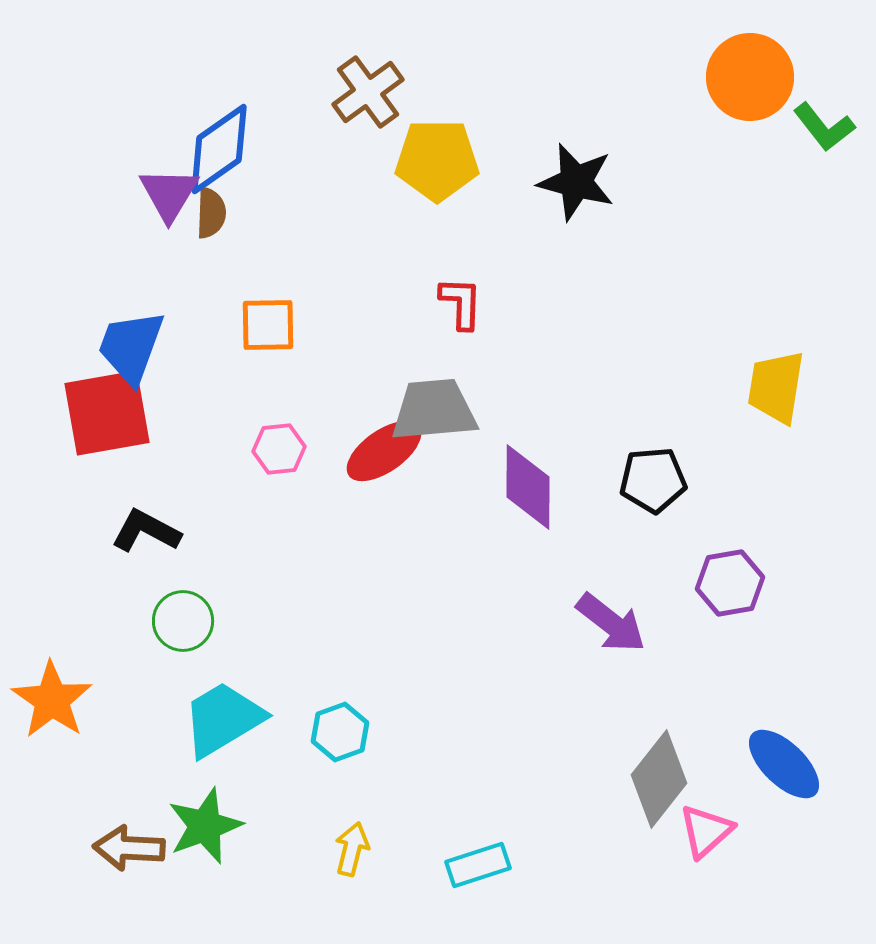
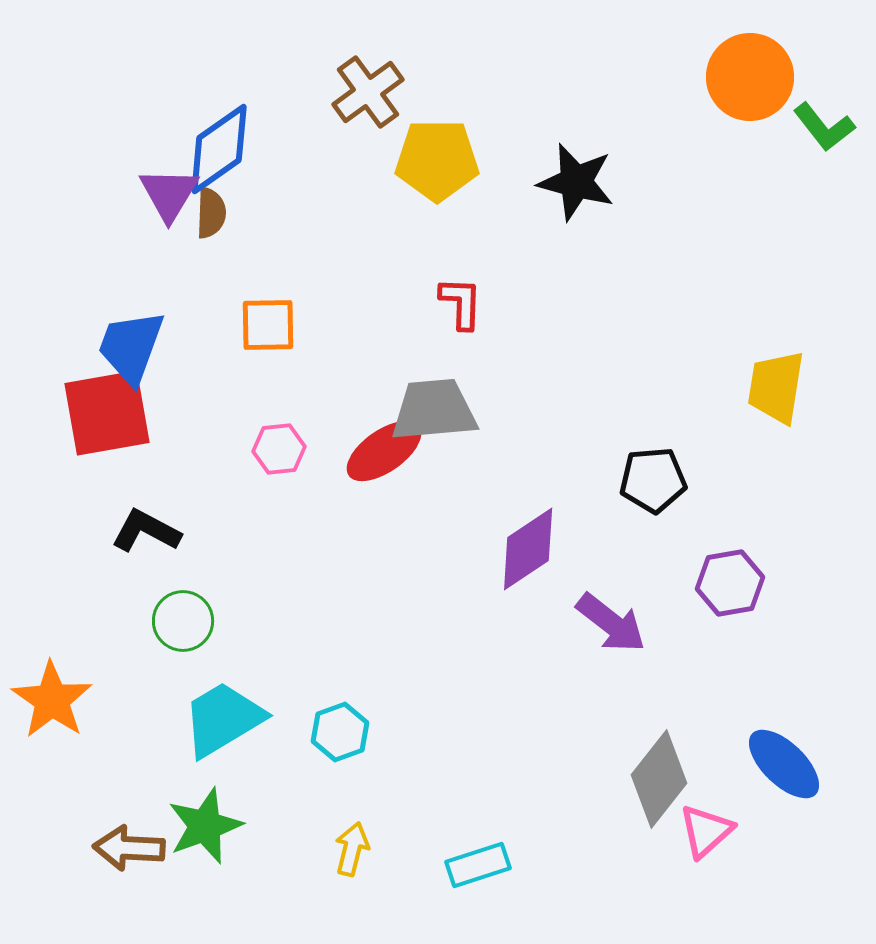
purple diamond: moved 62 px down; rotated 56 degrees clockwise
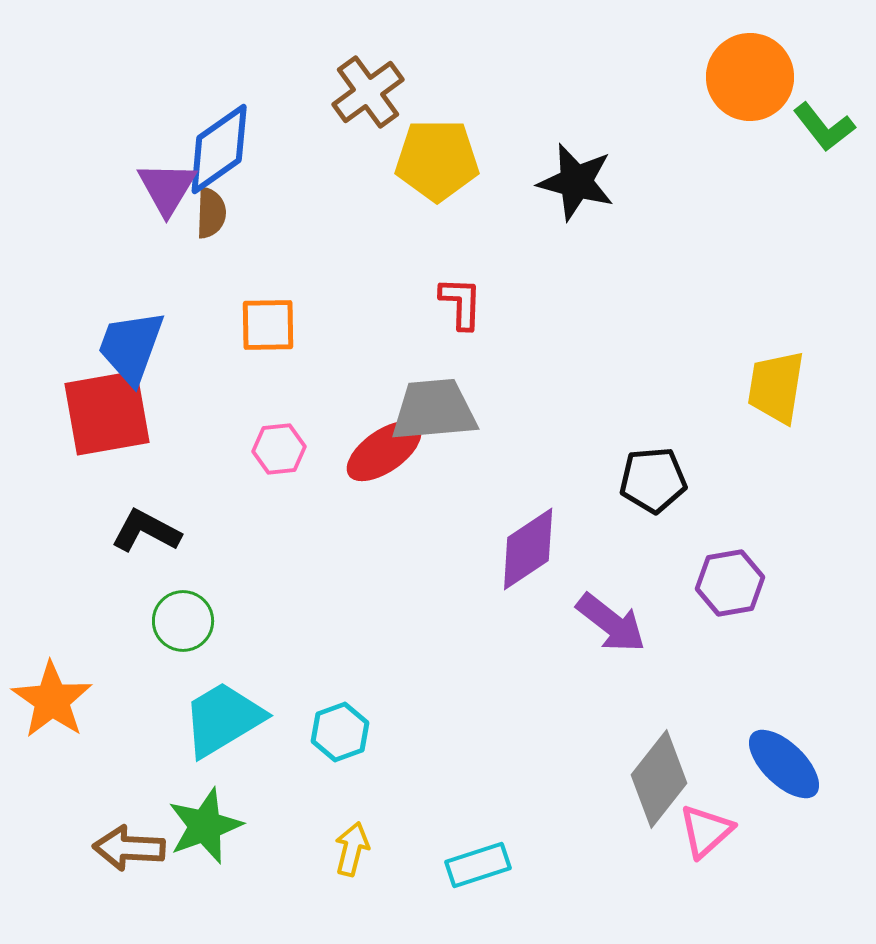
purple triangle: moved 2 px left, 6 px up
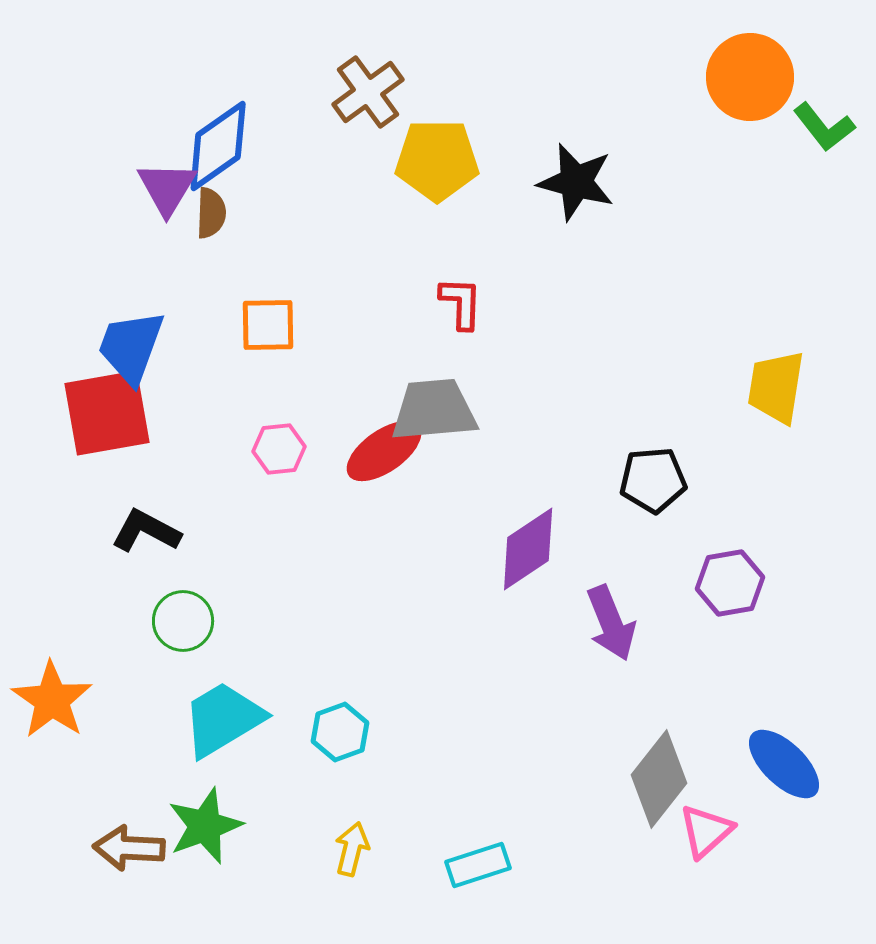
blue diamond: moved 1 px left, 3 px up
purple arrow: rotated 30 degrees clockwise
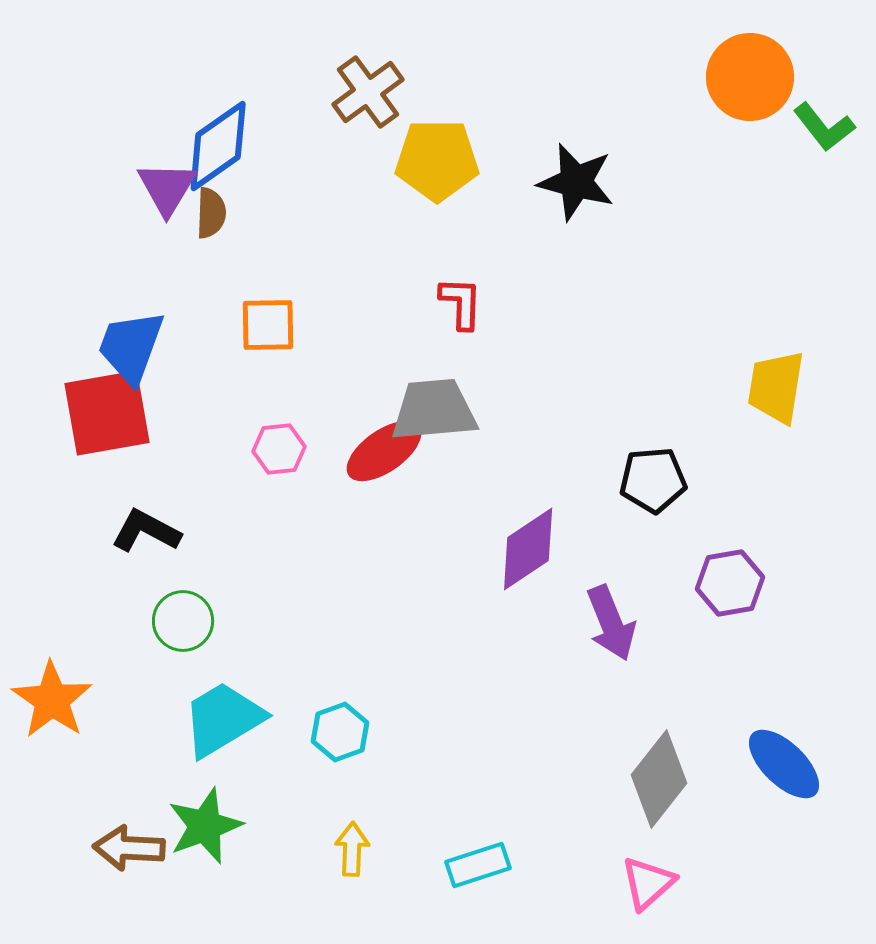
pink triangle: moved 58 px left, 52 px down
yellow arrow: rotated 12 degrees counterclockwise
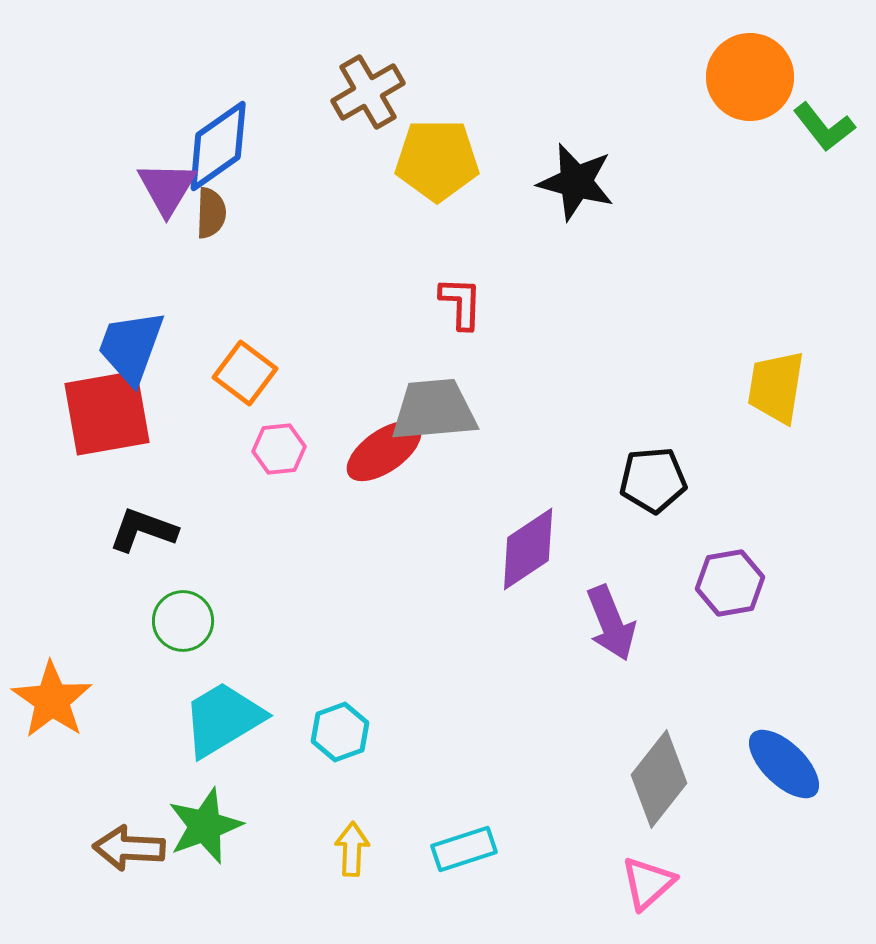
brown cross: rotated 6 degrees clockwise
orange square: moved 23 px left, 48 px down; rotated 38 degrees clockwise
black L-shape: moved 3 px left, 1 px up; rotated 8 degrees counterclockwise
cyan rectangle: moved 14 px left, 16 px up
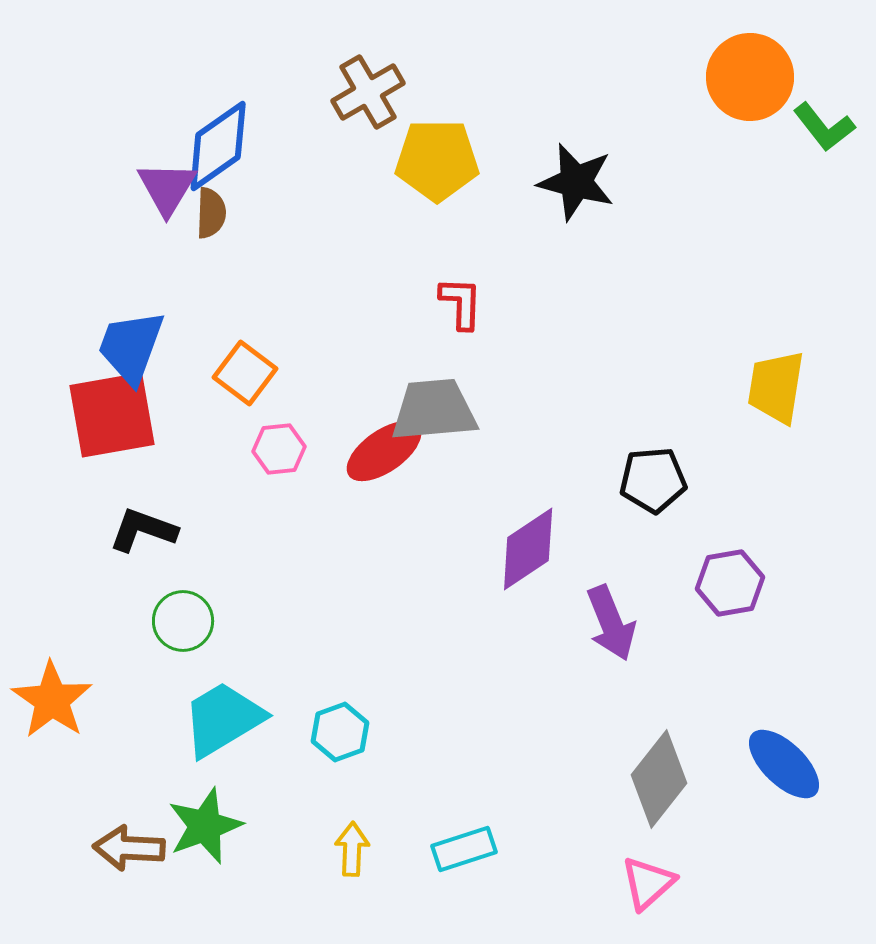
red square: moved 5 px right, 2 px down
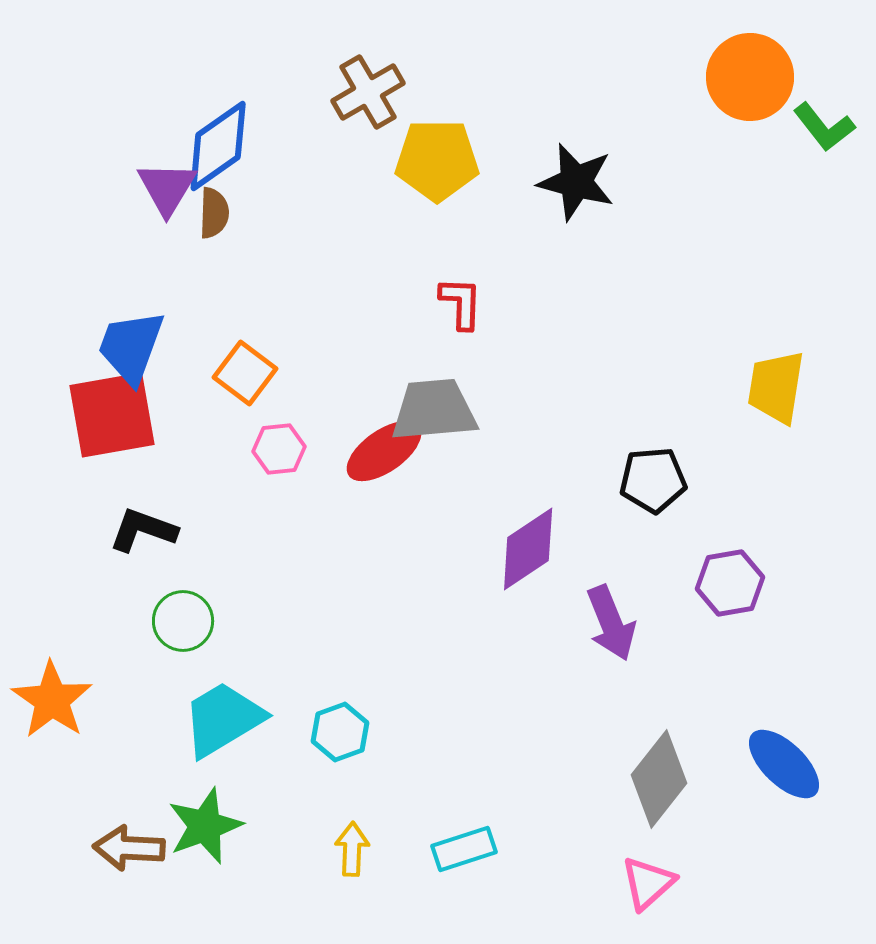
brown semicircle: moved 3 px right
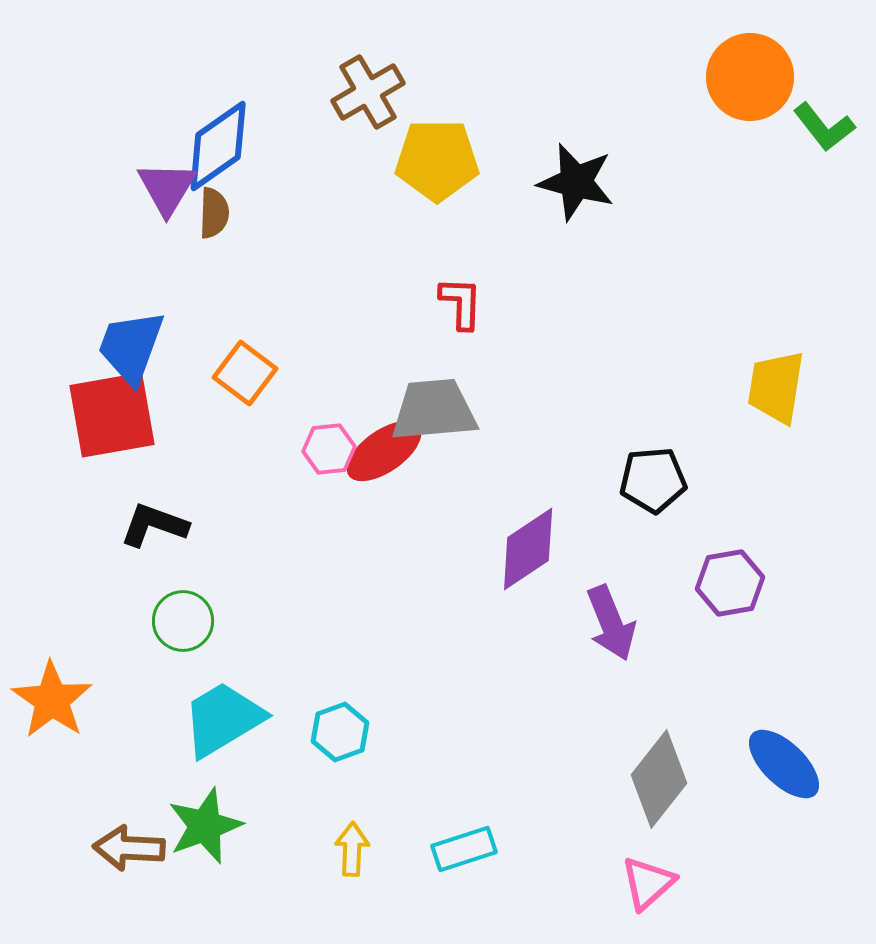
pink hexagon: moved 50 px right
black L-shape: moved 11 px right, 5 px up
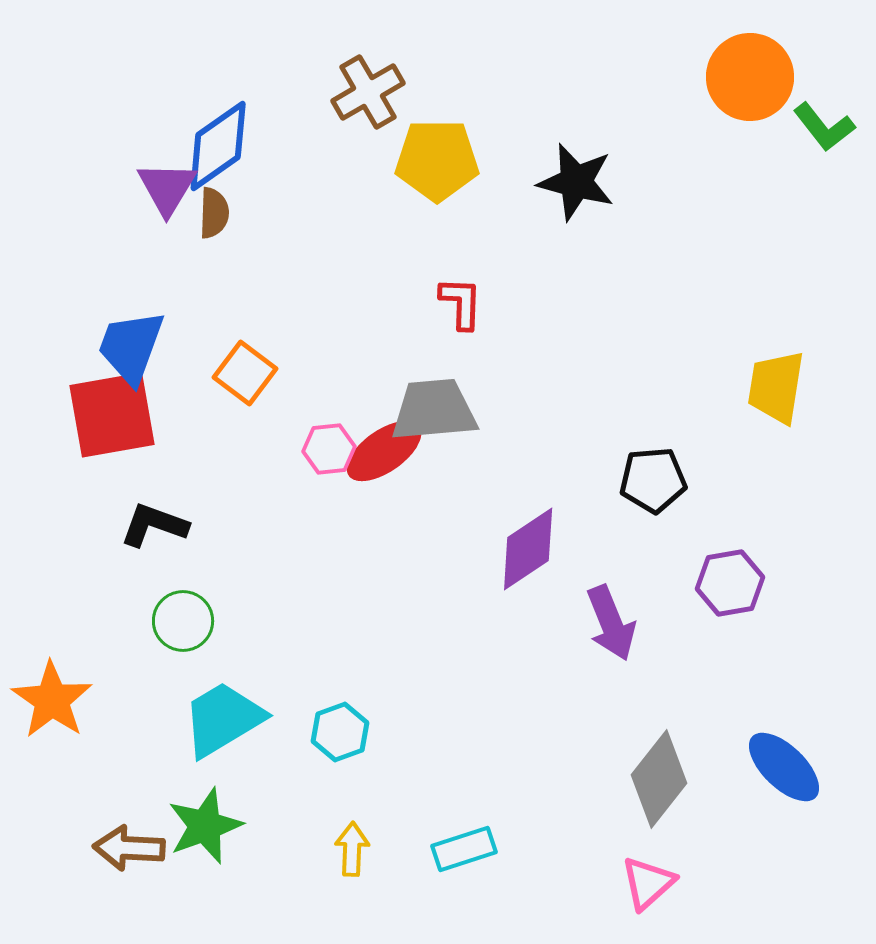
blue ellipse: moved 3 px down
